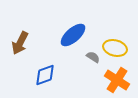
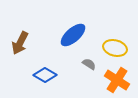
gray semicircle: moved 4 px left, 7 px down
blue diamond: rotated 50 degrees clockwise
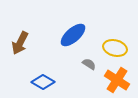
blue diamond: moved 2 px left, 7 px down
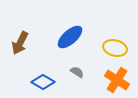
blue ellipse: moved 3 px left, 2 px down
gray semicircle: moved 12 px left, 8 px down
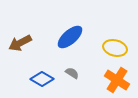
brown arrow: rotated 35 degrees clockwise
gray semicircle: moved 5 px left, 1 px down
blue diamond: moved 1 px left, 3 px up
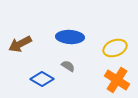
blue ellipse: rotated 44 degrees clockwise
brown arrow: moved 1 px down
yellow ellipse: rotated 35 degrees counterclockwise
gray semicircle: moved 4 px left, 7 px up
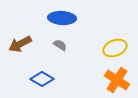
blue ellipse: moved 8 px left, 19 px up
gray semicircle: moved 8 px left, 21 px up
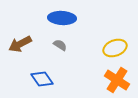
blue diamond: rotated 25 degrees clockwise
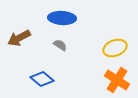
brown arrow: moved 1 px left, 6 px up
blue diamond: rotated 15 degrees counterclockwise
